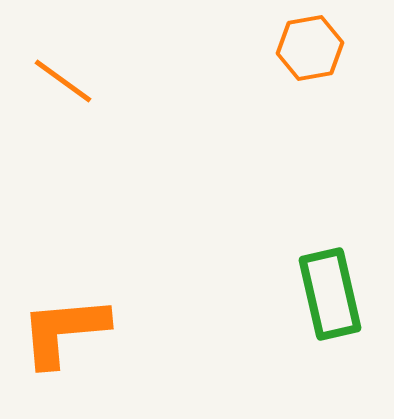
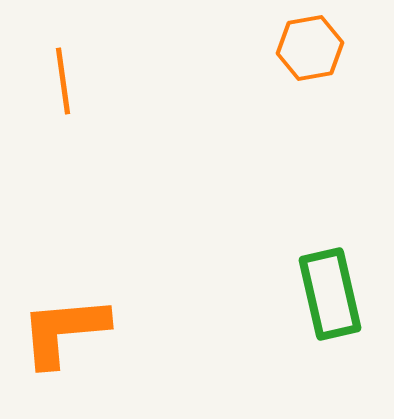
orange line: rotated 46 degrees clockwise
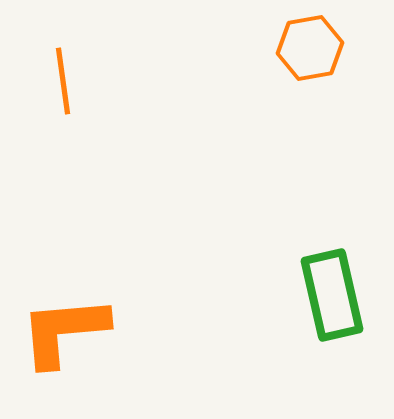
green rectangle: moved 2 px right, 1 px down
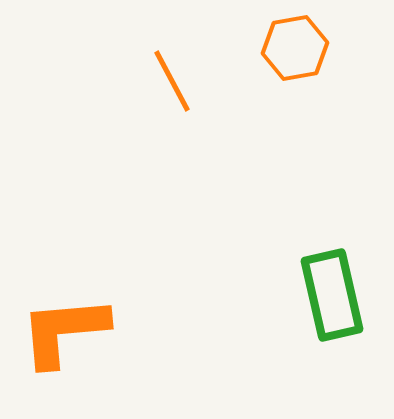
orange hexagon: moved 15 px left
orange line: moved 109 px right; rotated 20 degrees counterclockwise
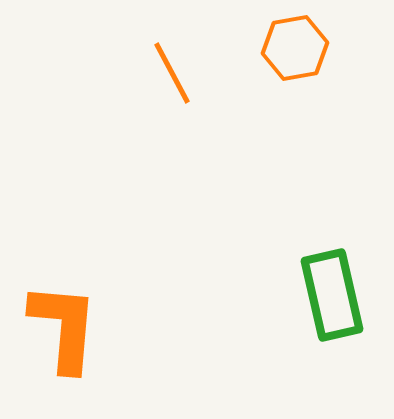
orange line: moved 8 px up
orange L-shape: moved 4 px up; rotated 100 degrees clockwise
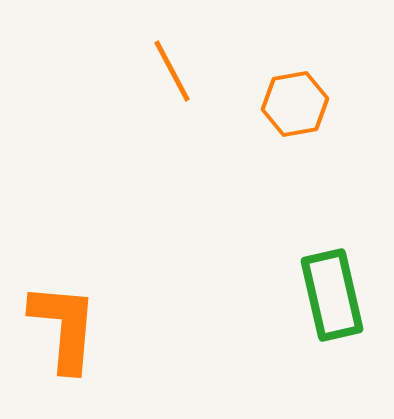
orange hexagon: moved 56 px down
orange line: moved 2 px up
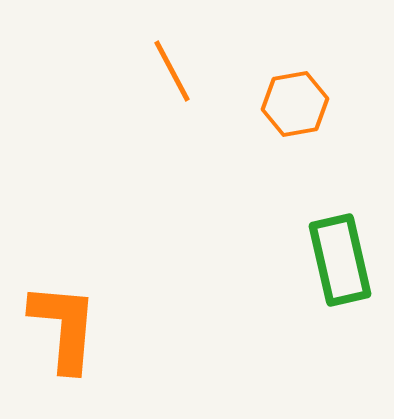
green rectangle: moved 8 px right, 35 px up
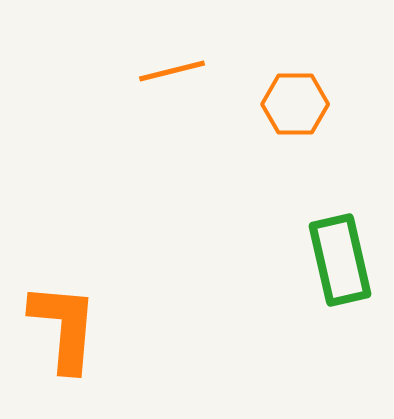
orange line: rotated 76 degrees counterclockwise
orange hexagon: rotated 10 degrees clockwise
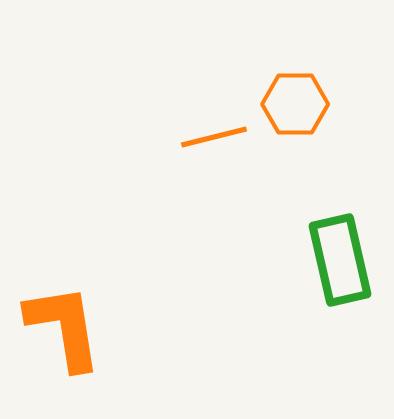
orange line: moved 42 px right, 66 px down
orange L-shape: rotated 14 degrees counterclockwise
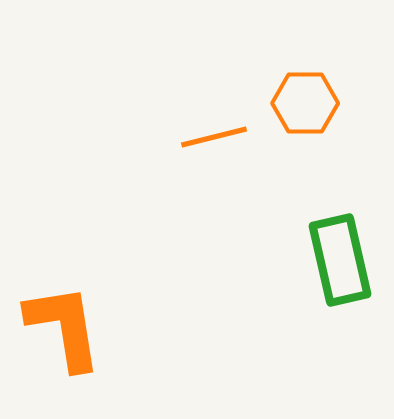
orange hexagon: moved 10 px right, 1 px up
